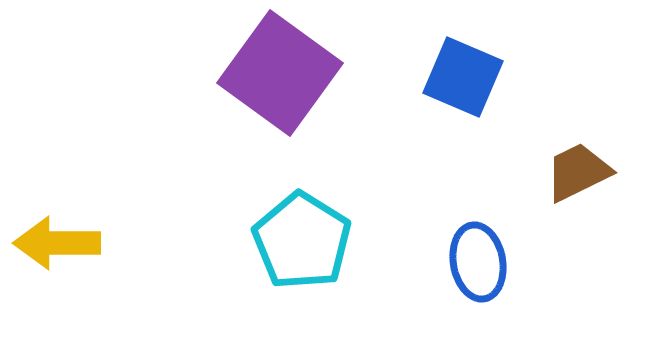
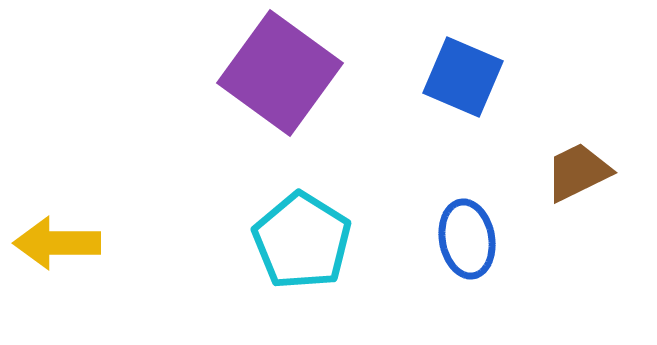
blue ellipse: moved 11 px left, 23 px up
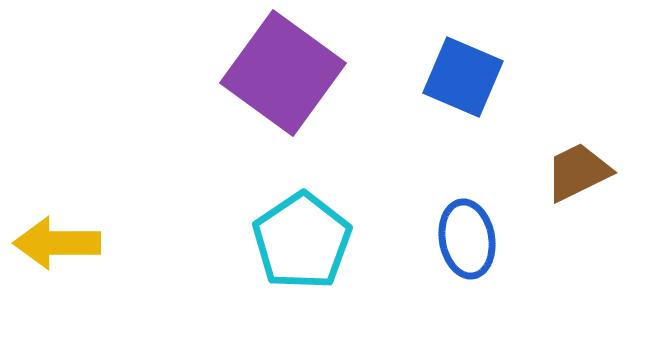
purple square: moved 3 px right
cyan pentagon: rotated 6 degrees clockwise
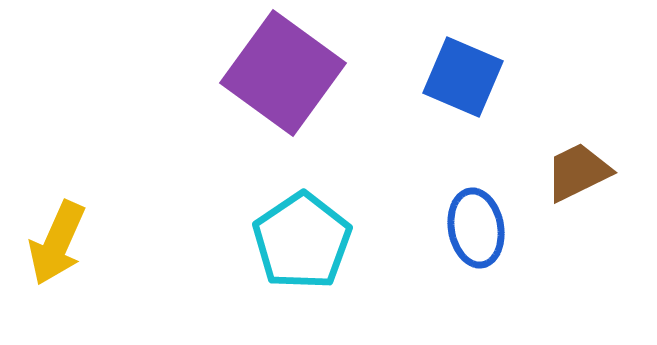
blue ellipse: moved 9 px right, 11 px up
yellow arrow: rotated 66 degrees counterclockwise
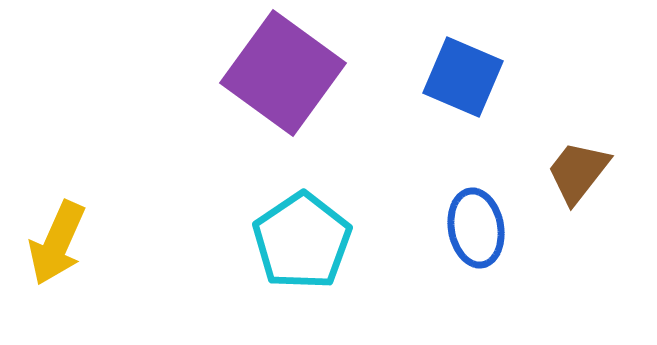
brown trapezoid: rotated 26 degrees counterclockwise
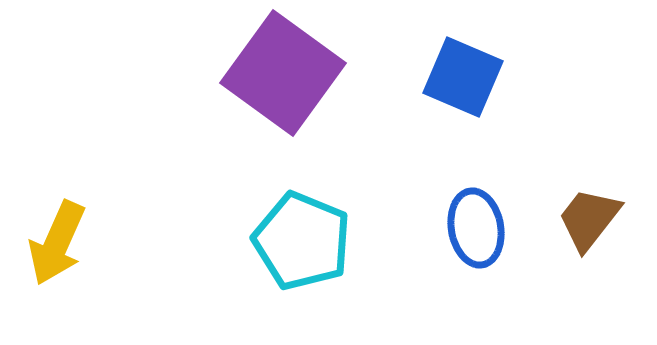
brown trapezoid: moved 11 px right, 47 px down
cyan pentagon: rotated 16 degrees counterclockwise
